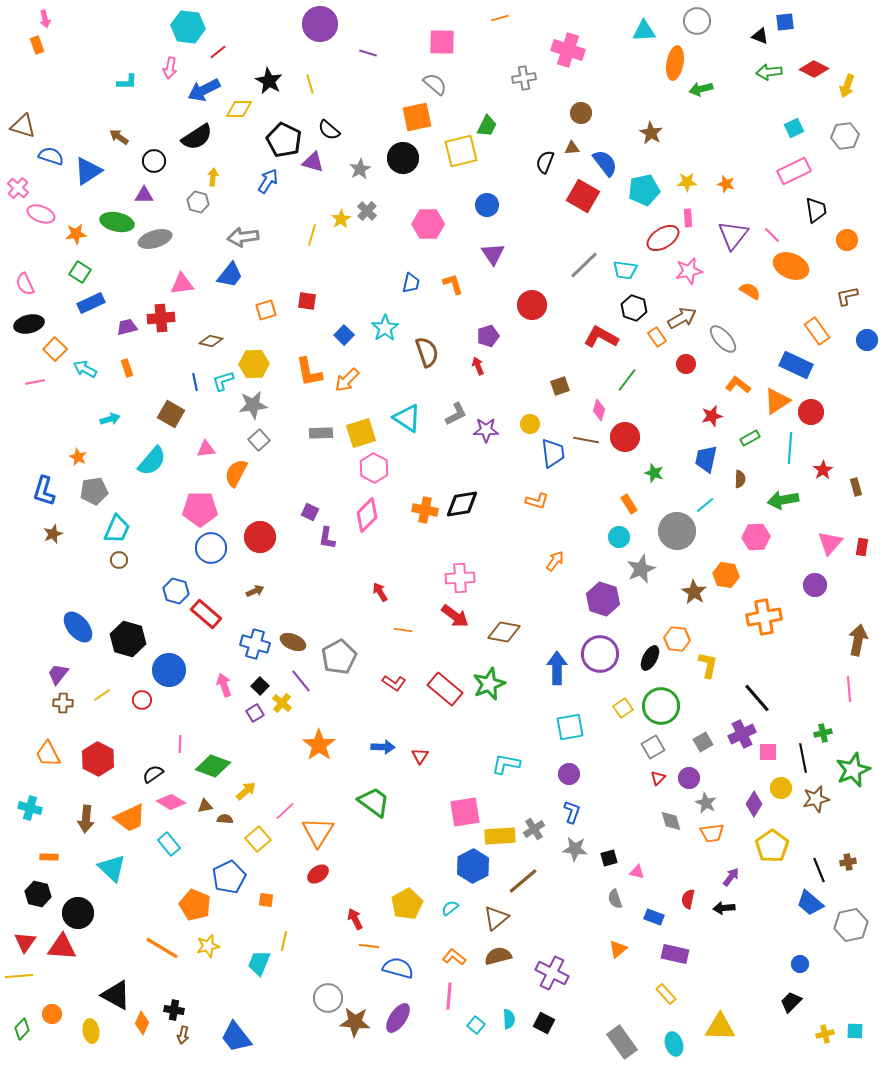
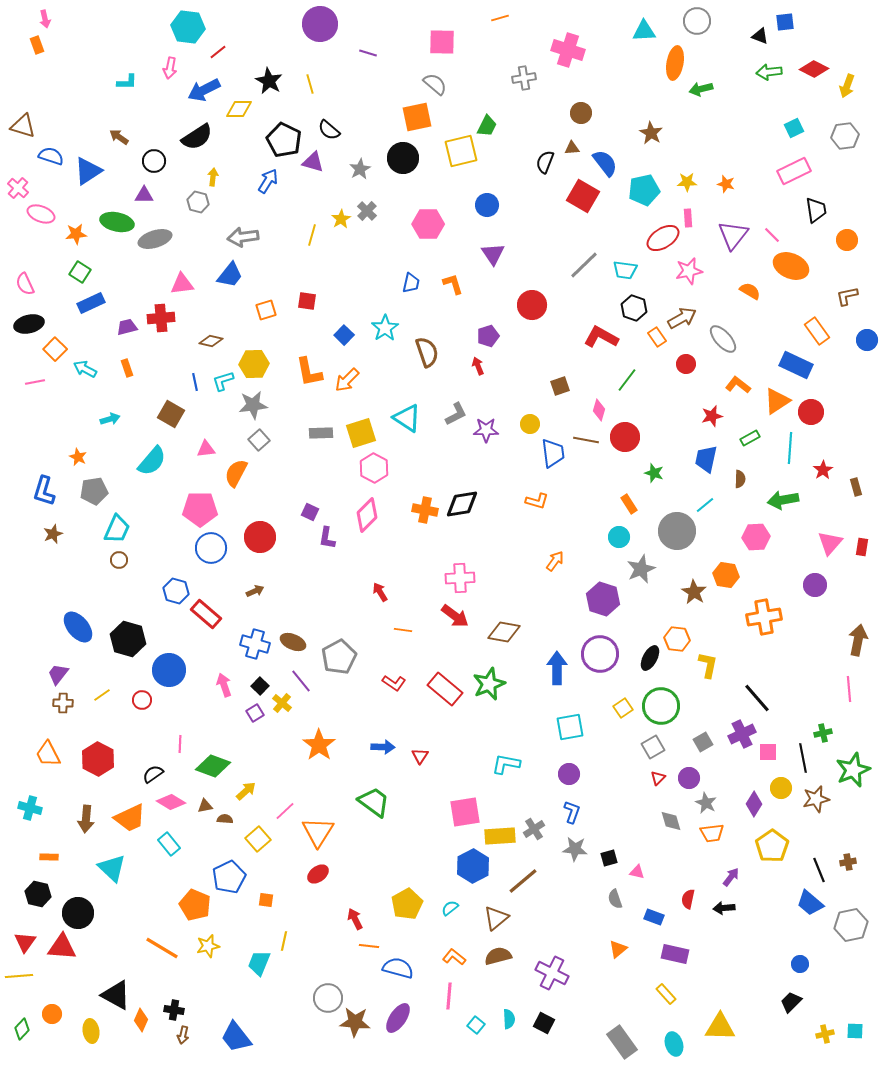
orange diamond at (142, 1023): moved 1 px left, 3 px up
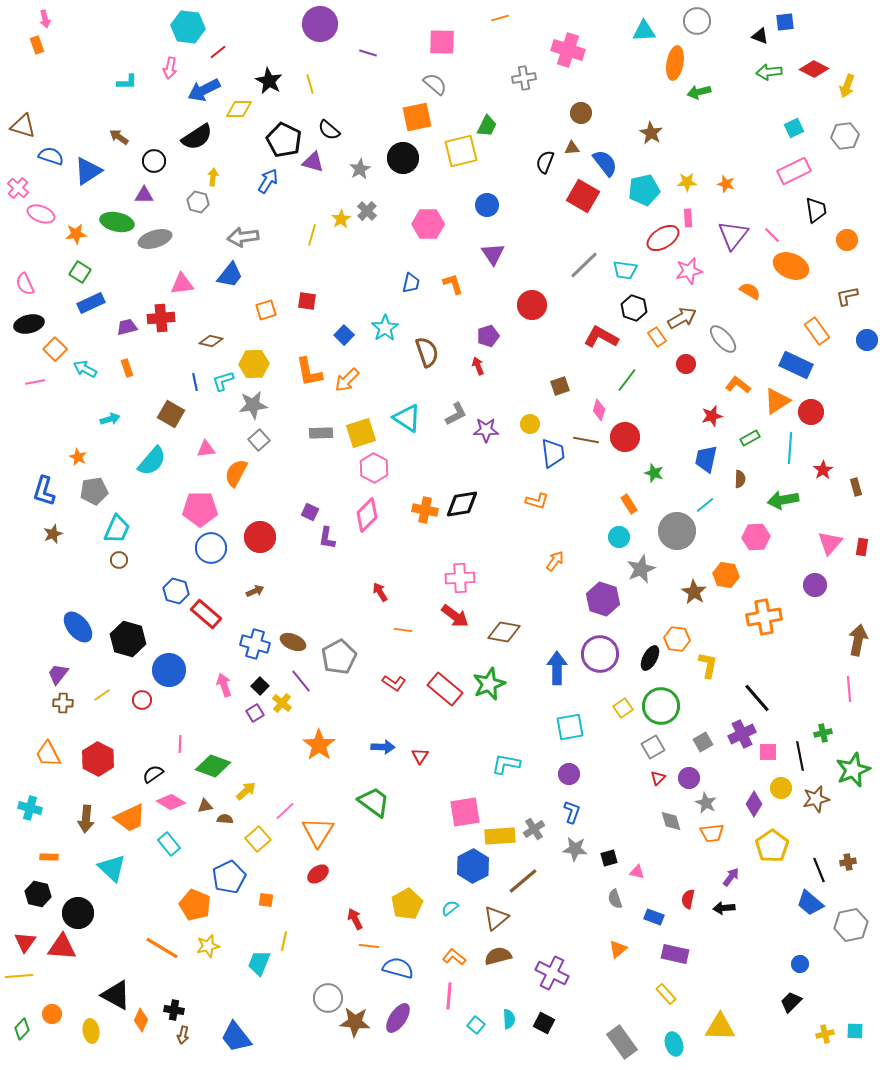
green arrow at (701, 89): moved 2 px left, 3 px down
black line at (803, 758): moved 3 px left, 2 px up
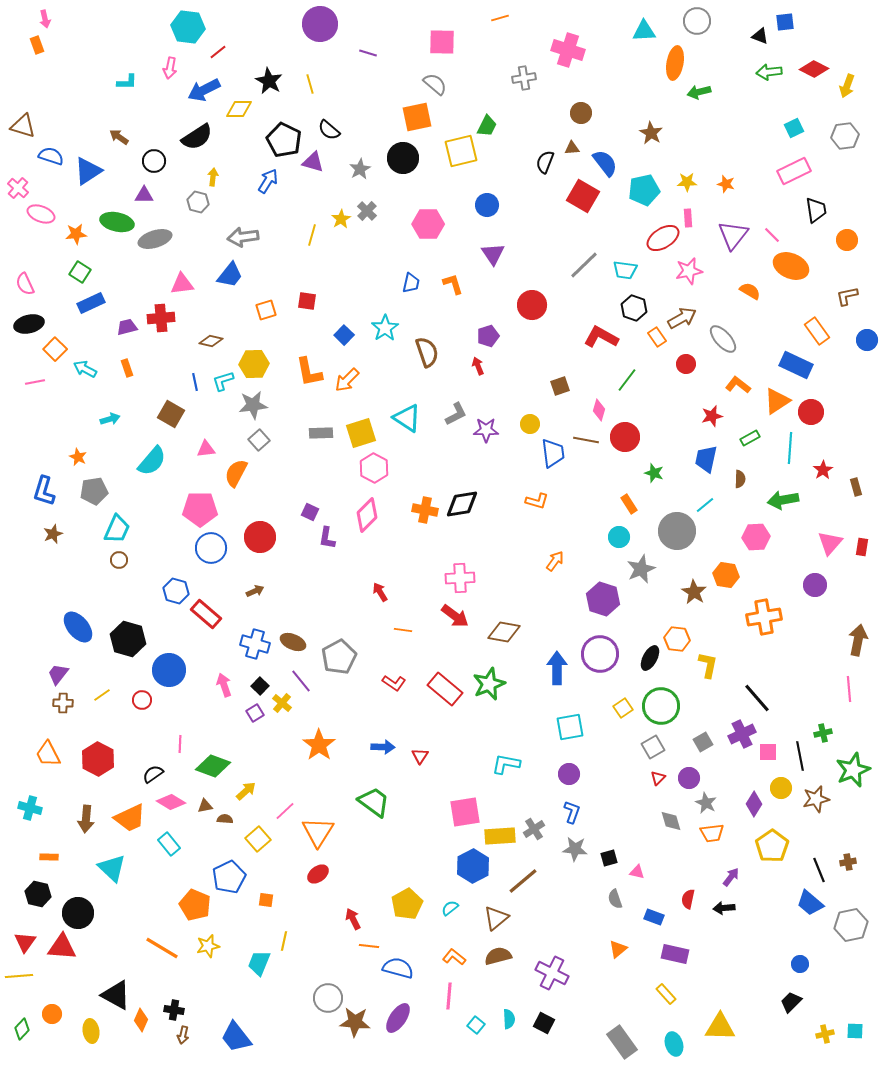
red arrow at (355, 919): moved 2 px left
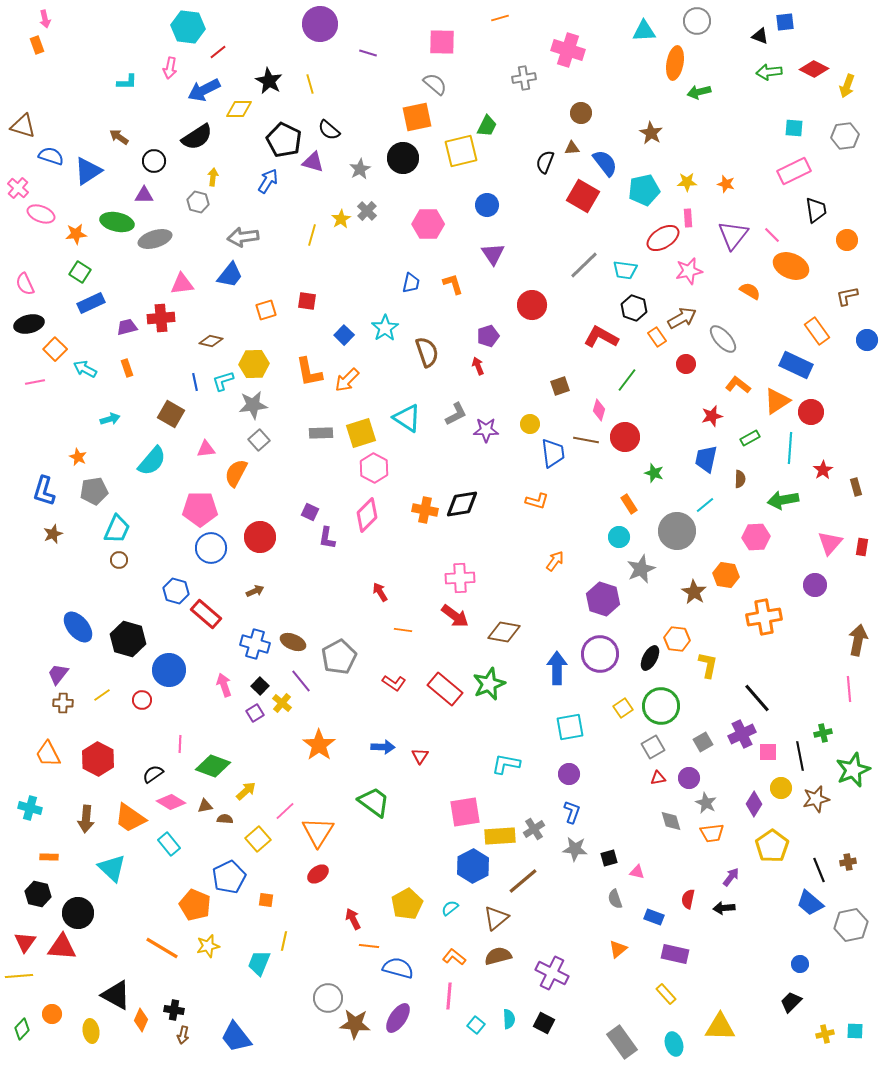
cyan square at (794, 128): rotated 30 degrees clockwise
red triangle at (658, 778): rotated 35 degrees clockwise
orange trapezoid at (130, 818): rotated 60 degrees clockwise
brown star at (355, 1022): moved 2 px down
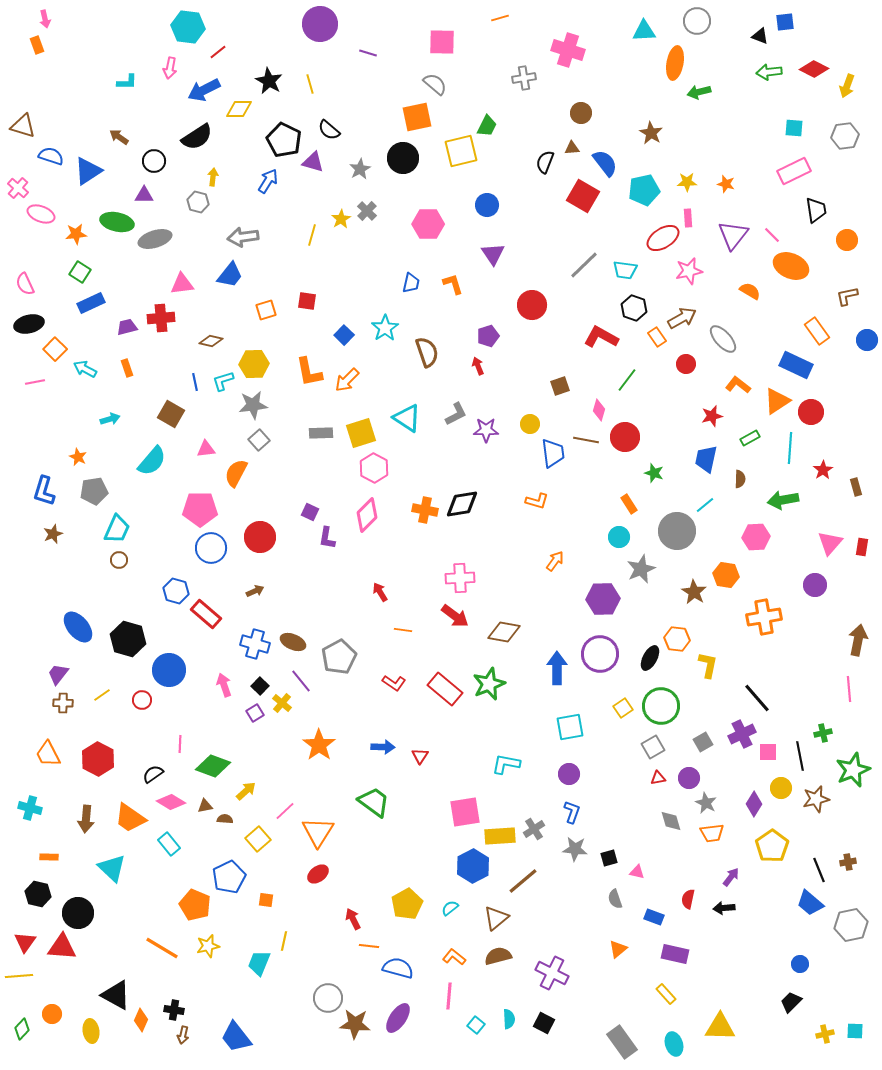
purple hexagon at (603, 599): rotated 20 degrees counterclockwise
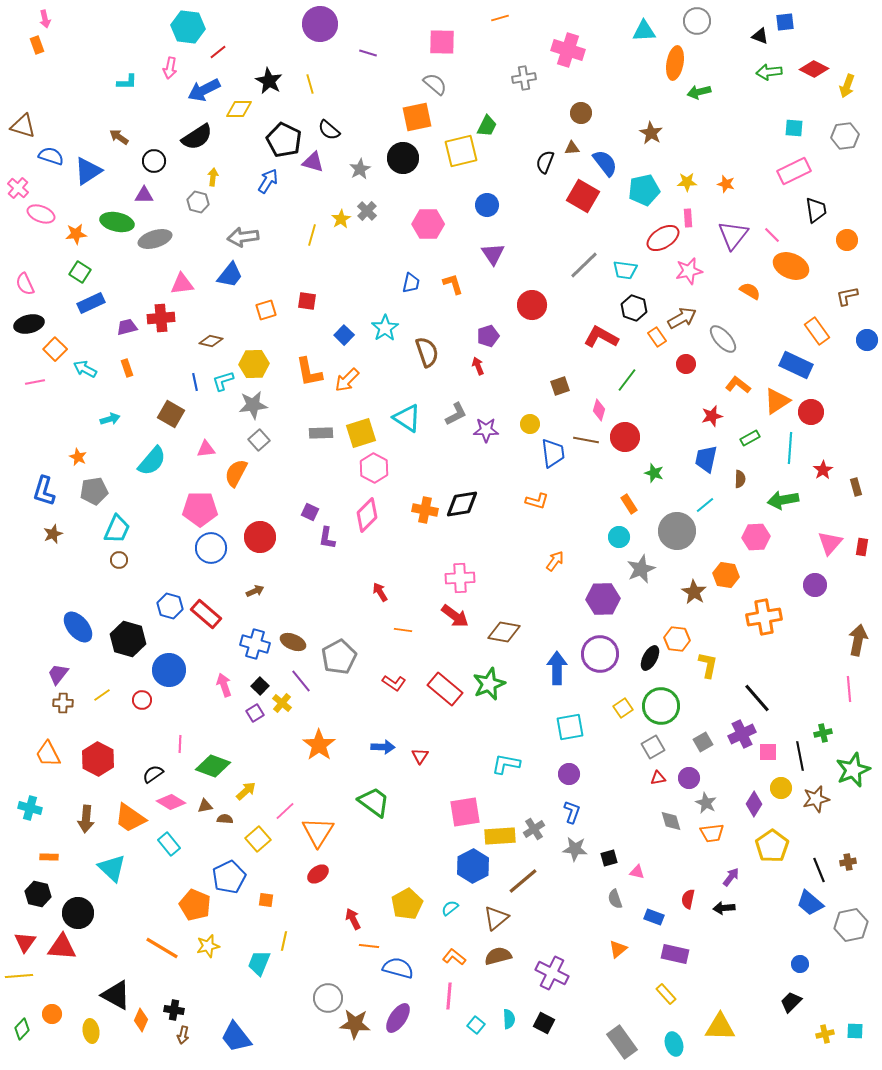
blue hexagon at (176, 591): moved 6 px left, 15 px down
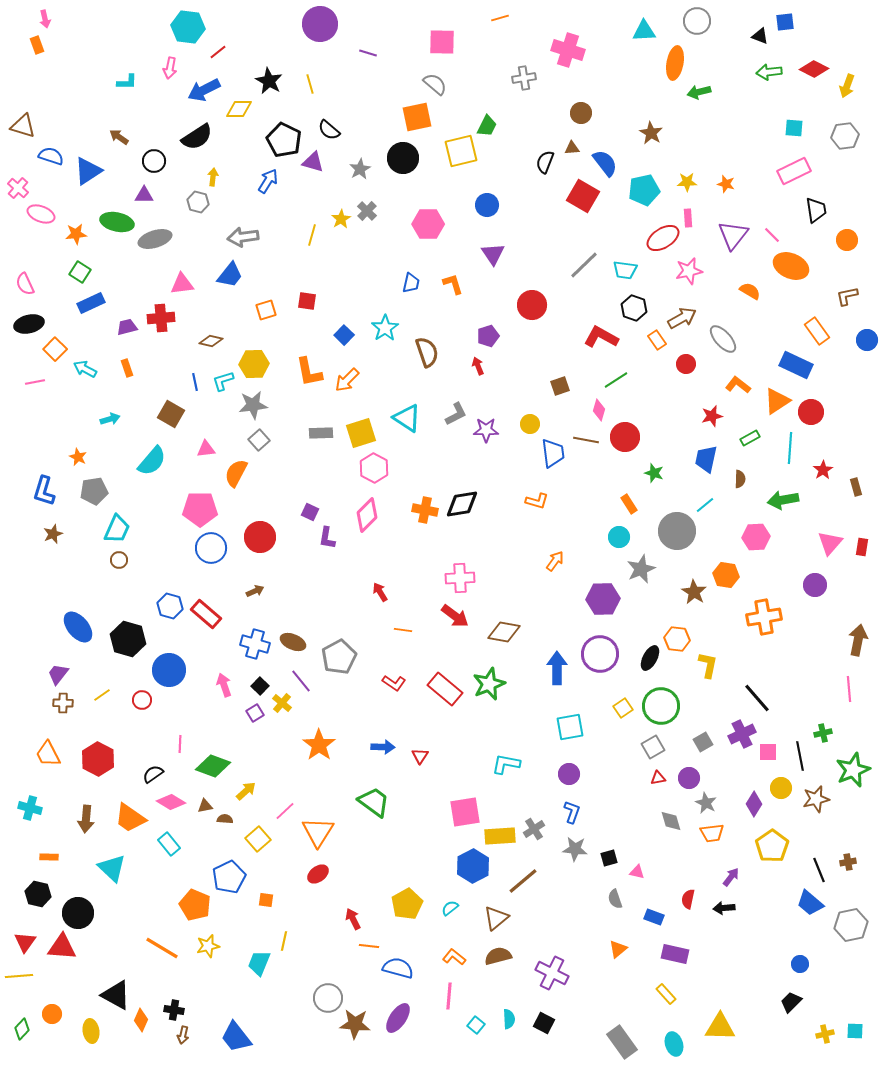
orange rectangle at (657, 337): moved 3 px down
green line at (627, 380): moved 11 px left; rotated 20 degrees clockwise
